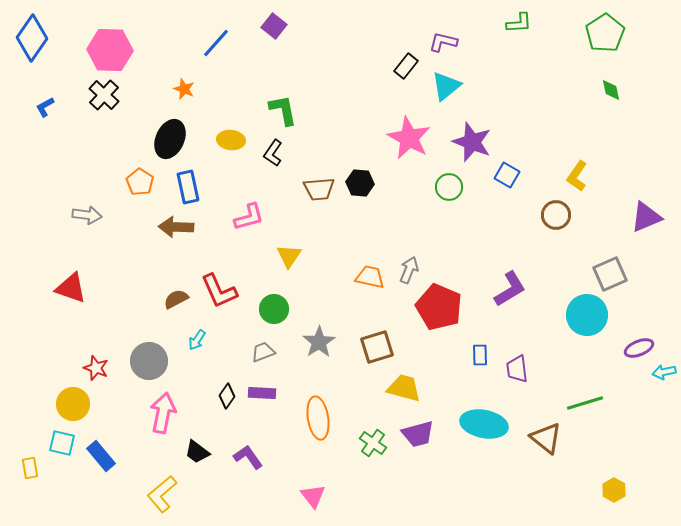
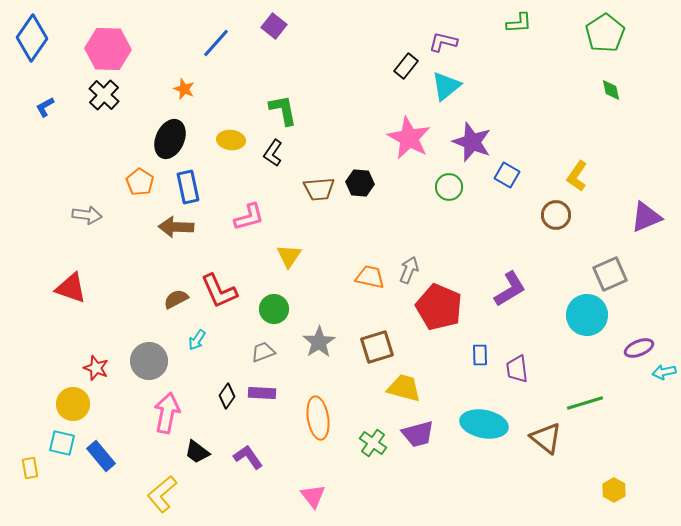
pink hexagon at (110, 50): moved 2 px left, 1 px up
pink arrow at (163, 413): moved 4 px right
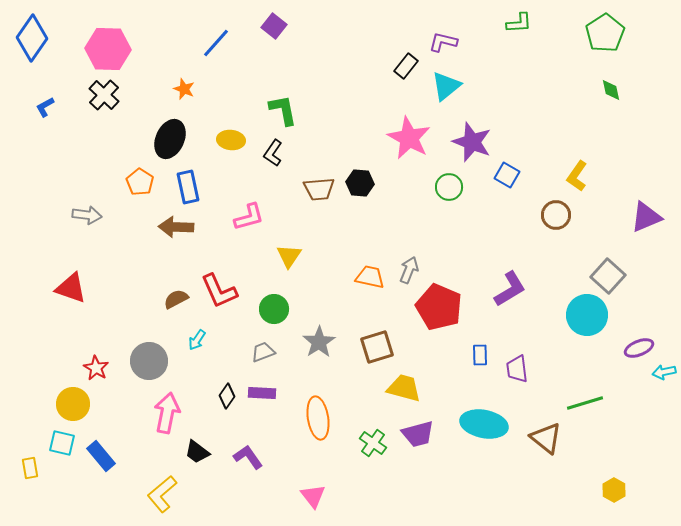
gray square at (610, 274): moved 2 px left, 2 px down; rotated 24 degrees counterclockwise
red star at (96, 368): rotated 10 degrees clockwise
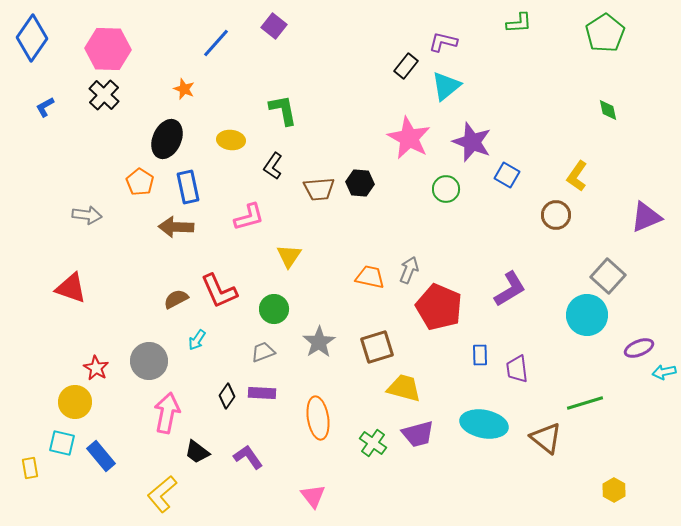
green diamond at (611, 90): moved 3 px left, 20 px down
black ellipse at (170, 139): moved 3 px left
black L-shape at (273, 153): moved 13 px down
green circle at (449, 187): moved 3 px left, 2 px down
yellow circle at (73, 404): moved 2 px right, 2 px up
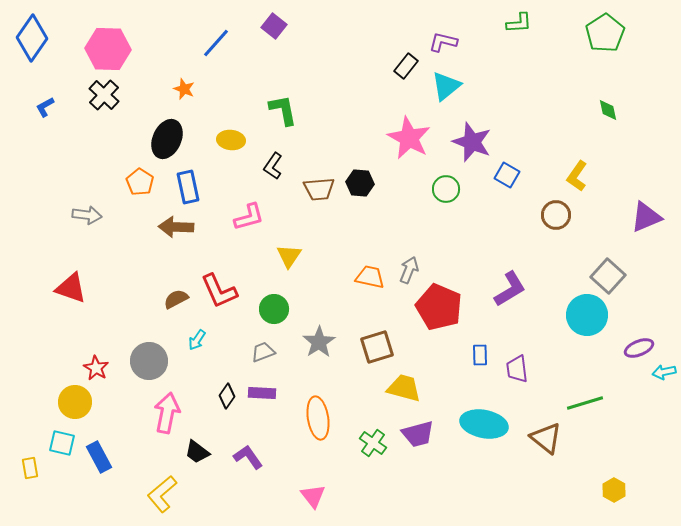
blue rectangle at (101, 456): moved 2 px left, 1 px down; rotated 12 degrees clockwise
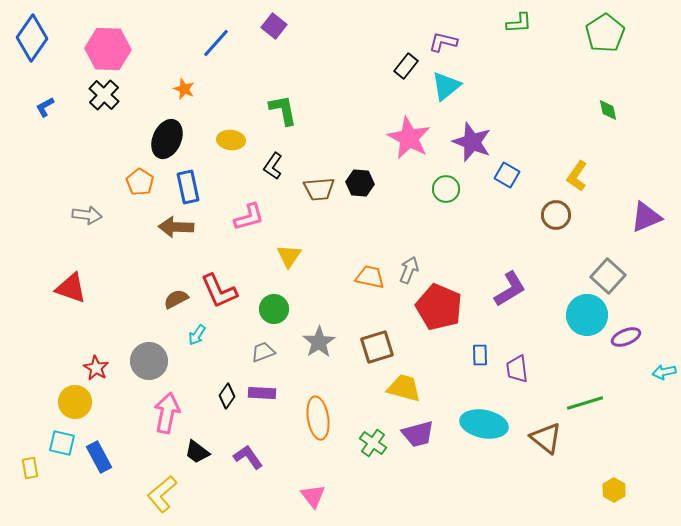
cyan arrow at (197, 340): moved 5 px up
purple ellipse at (639, 348): moved 13 px left, 11 px up
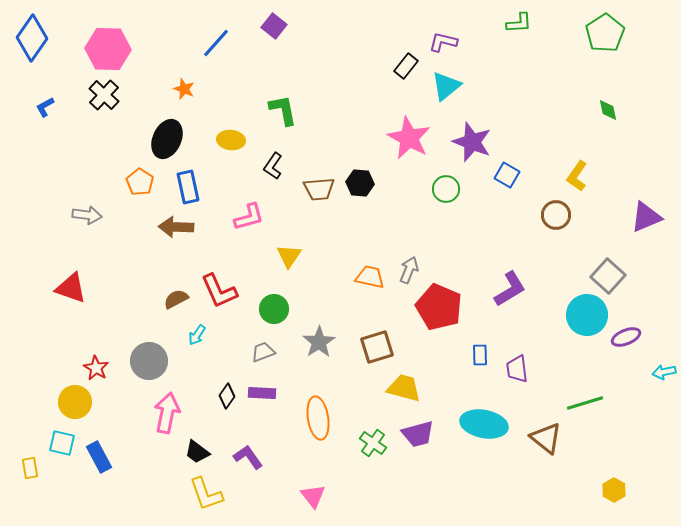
yellow L-shape at (162, 494): moved 44 px right; rotated 69 degrees counterclockwise
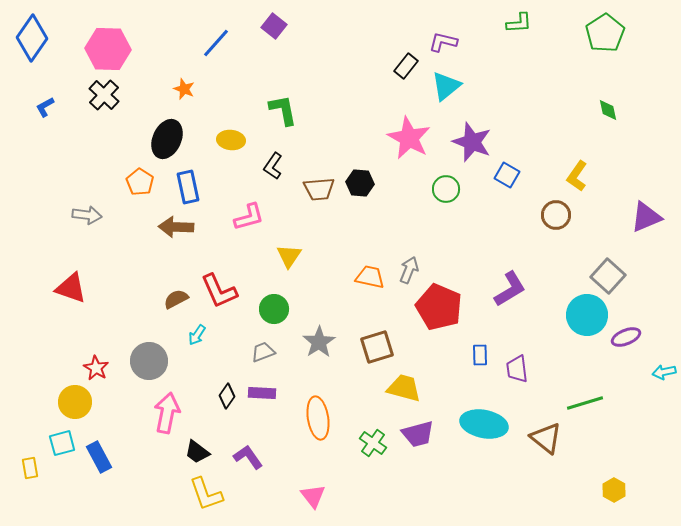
cyan square at (62, 443): rotated 28 degrees counterclockwise
